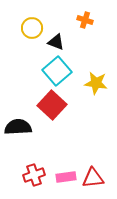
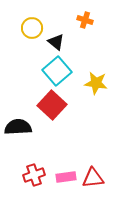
black triangle: rotated 18 degrees clockwise
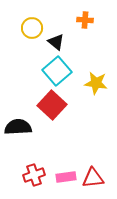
orange cross: rotated 14 degrees counterclockwise
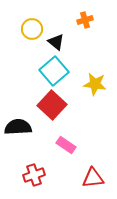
orange cross: rotated 21 degrees counterclockwise
yellow circle: moved 1 px down
cyan square: moved 3 px left
yellow star: moved 1 px left, 1 px down
pink rectangle: moved 32 px up; rotated 42 degrees clockwise
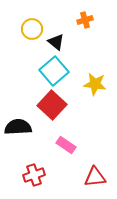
red triangle: moved 2 px right, 1 px up
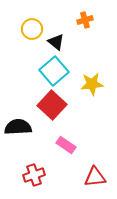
yellow star: moved 3 px left; rotated 15 degrees counterclockwise
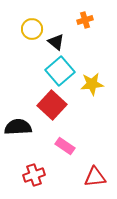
cyan square: moved 6 px right
pink rectangle: moved 1 px left, 1 px down
